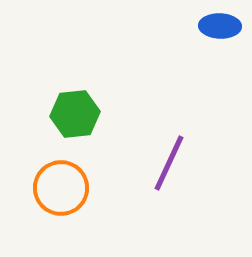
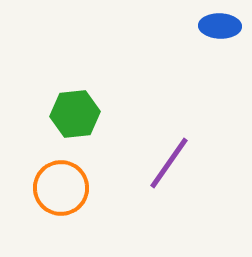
purple line: rotated 10 degrees clockwise
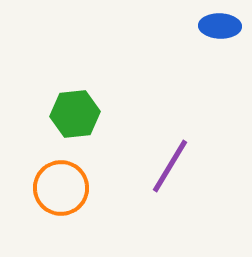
purple line: moved 1 px right, 3 px down; rotated 4 degrees counterclockwise
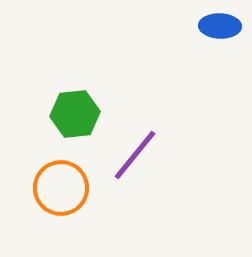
purple line: moved 35 px left, 11 px up; rotated 8 degrees clockwise
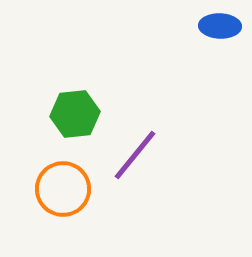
orange circle: moved 2 px right, 1 px down
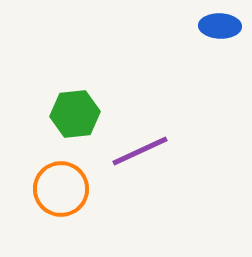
purple line: moved 5 px right, 4 px up; rotated 26 degrees clockwise
orange circle: moved 2 px left
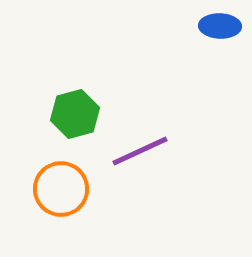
green hexagon: rotated 9 degrees counterclockwise
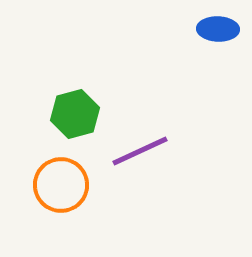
blue ellipse: moved 2 px left, 3 px down
orange circle: moved 4 px up
